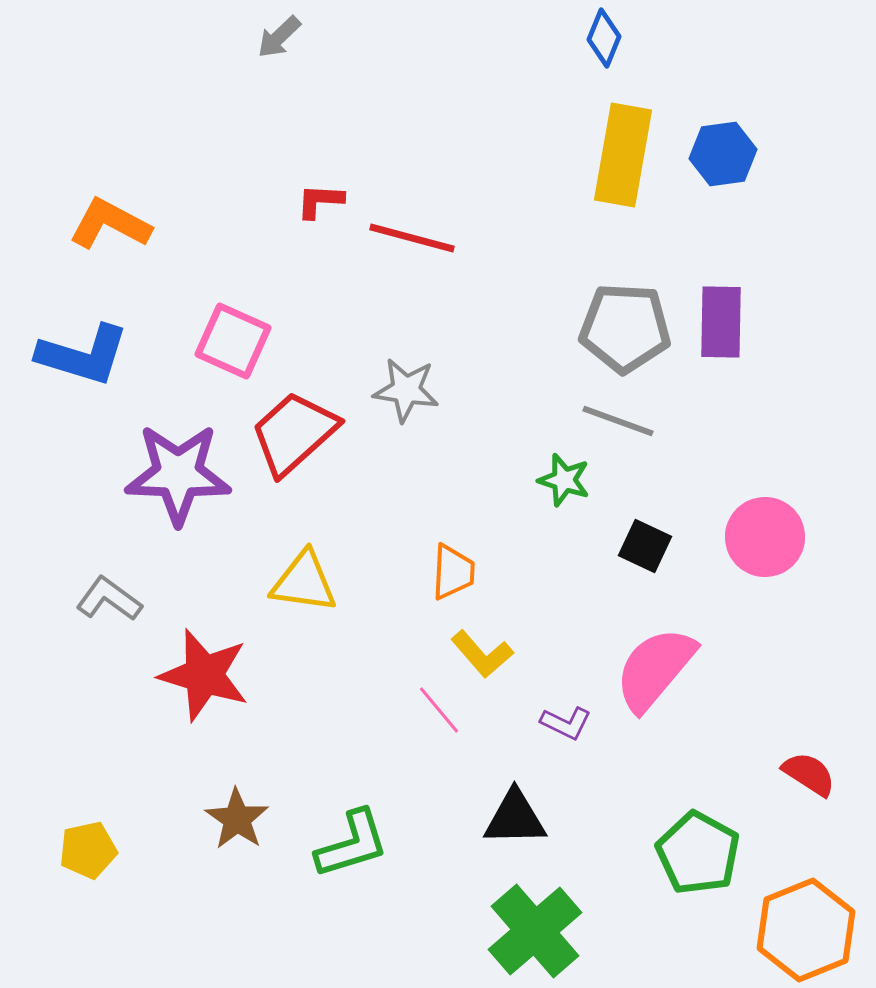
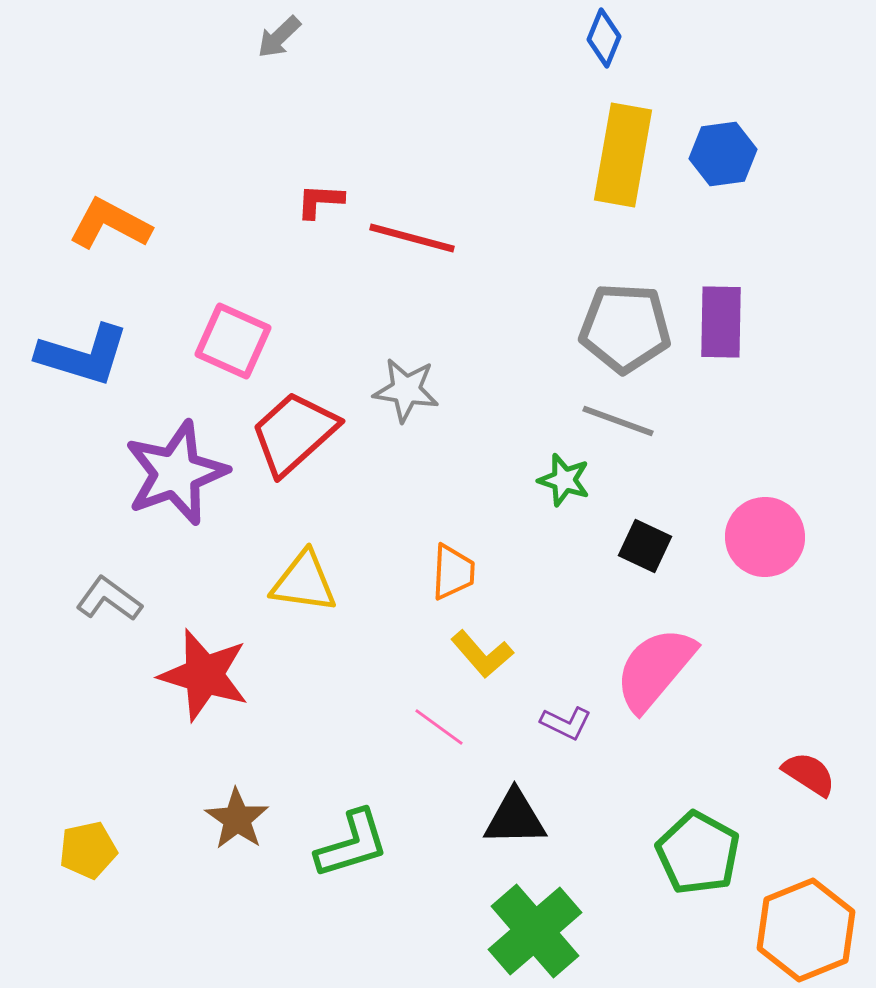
purple star: moved 2 px left, 1 px up; rotated 22 degrees counterclockwise
pink line: moved 17 px down; rotated 14 degrees counterclockwise
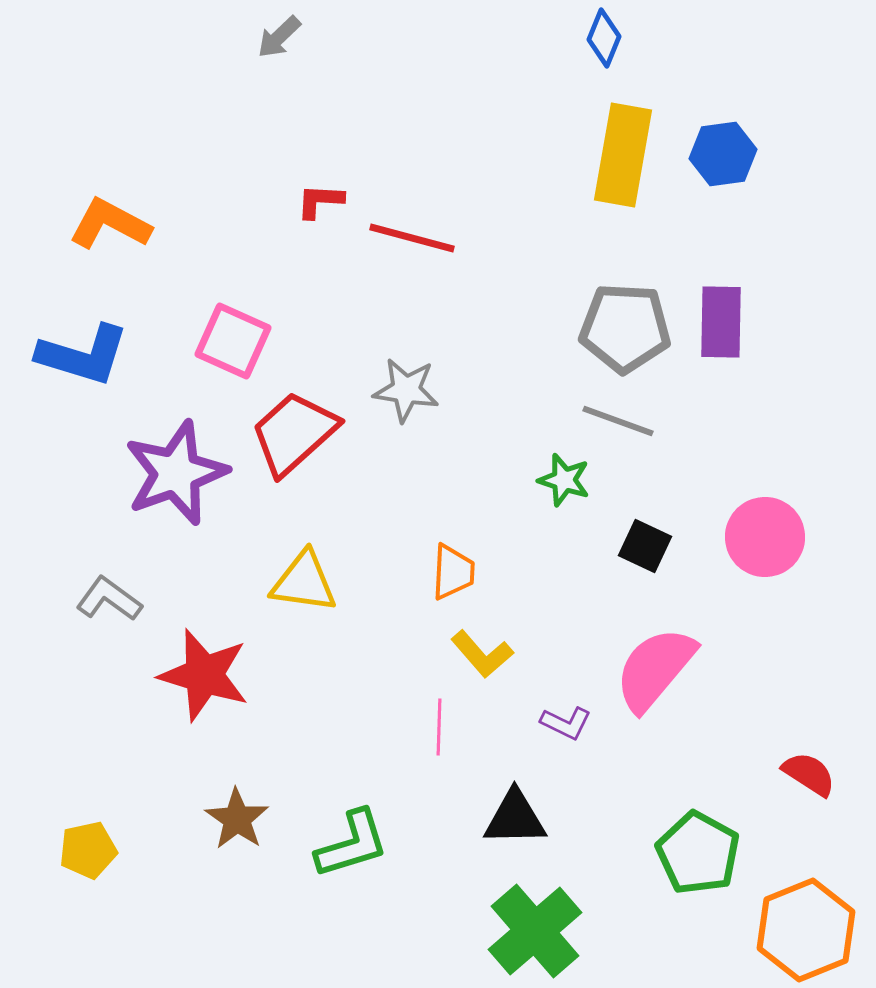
pink line: rotated 56 degrees clockwise
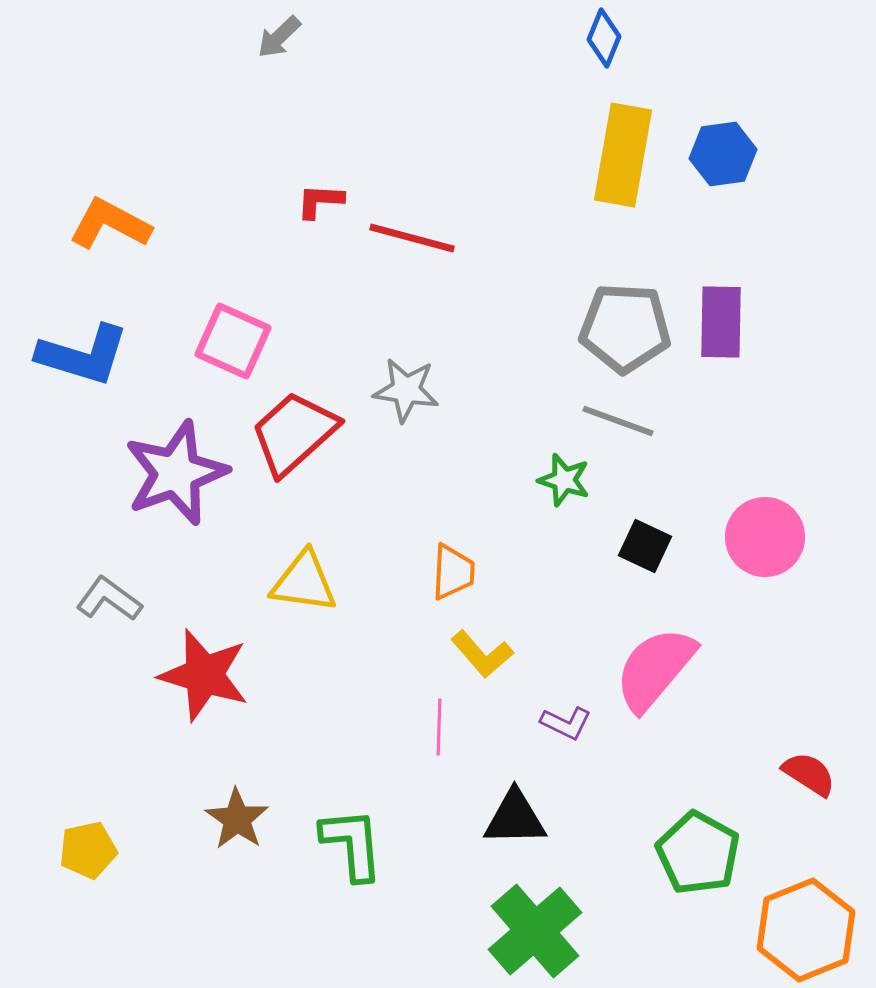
green L-shape: rotated 78 degrees counterclockwise
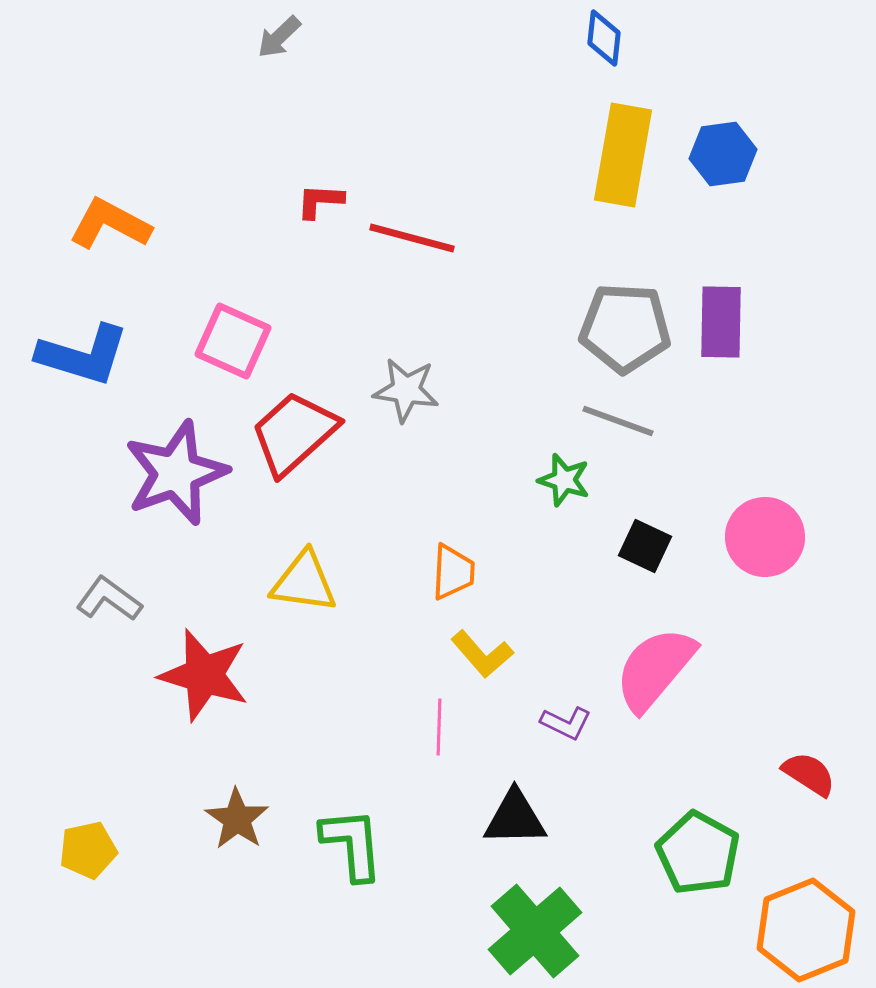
blue diamond: rotated 16 degrees counterclockwise
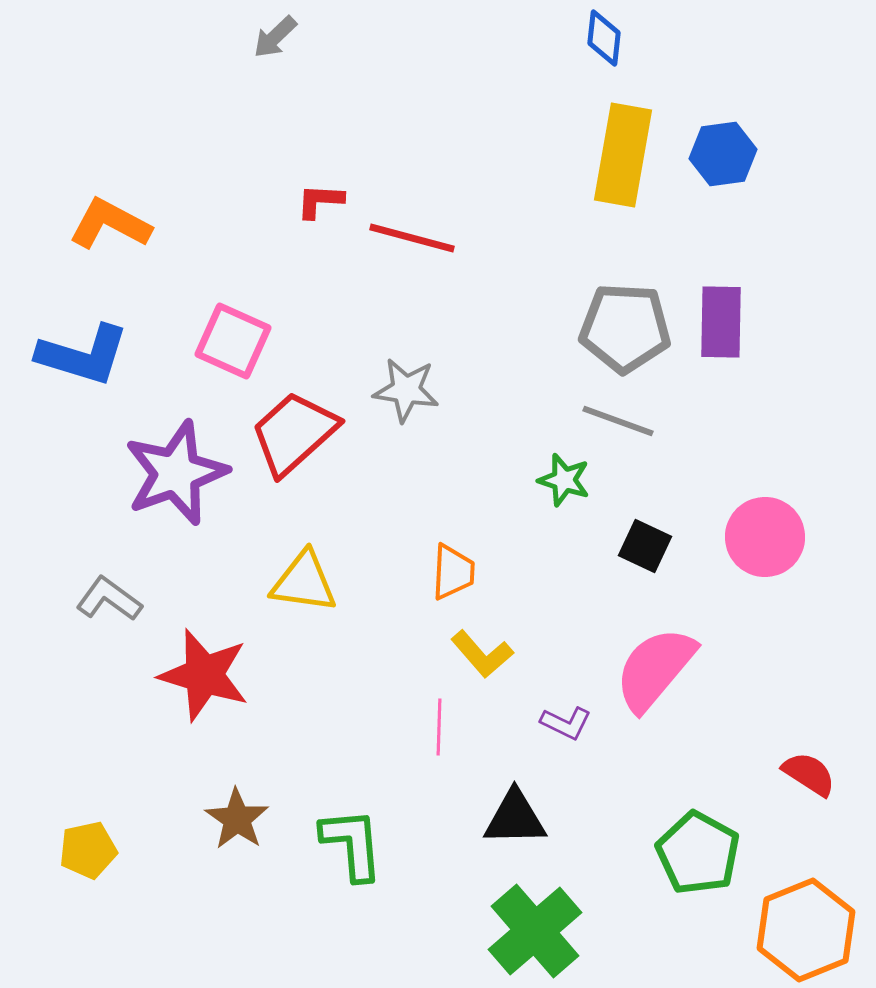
gray arrow: moved 4 px left
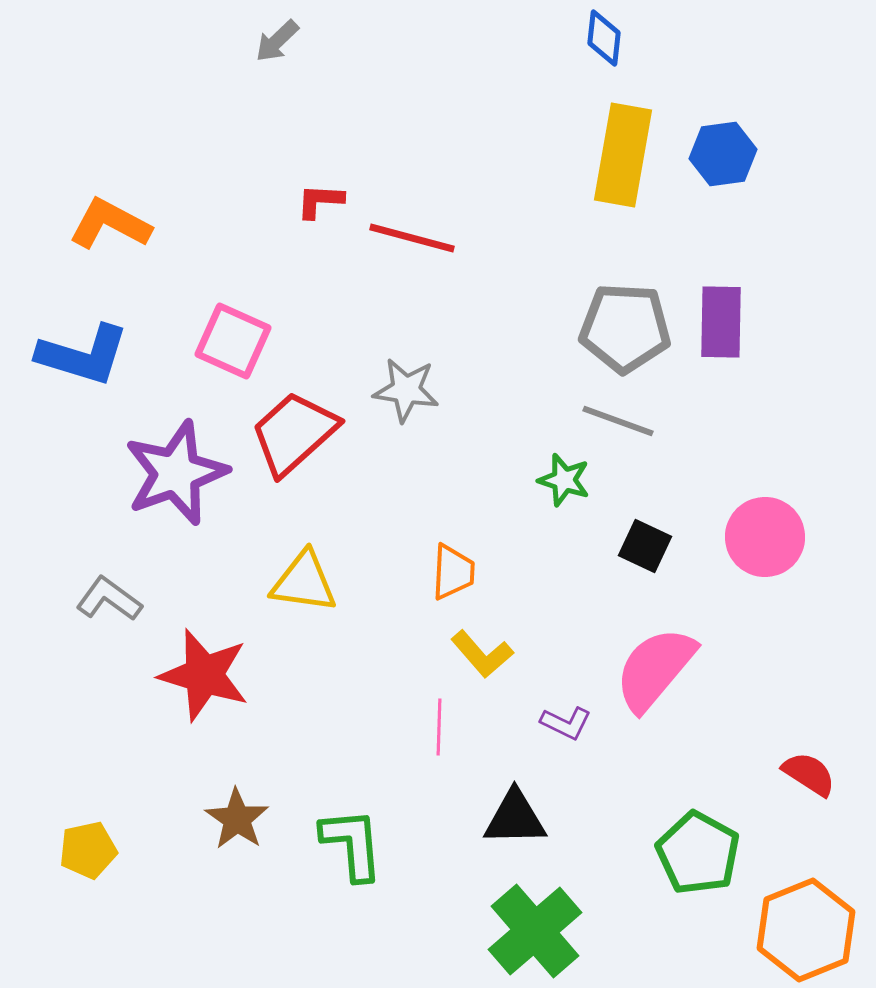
gray arrow: moved 2 px right, 4 px down
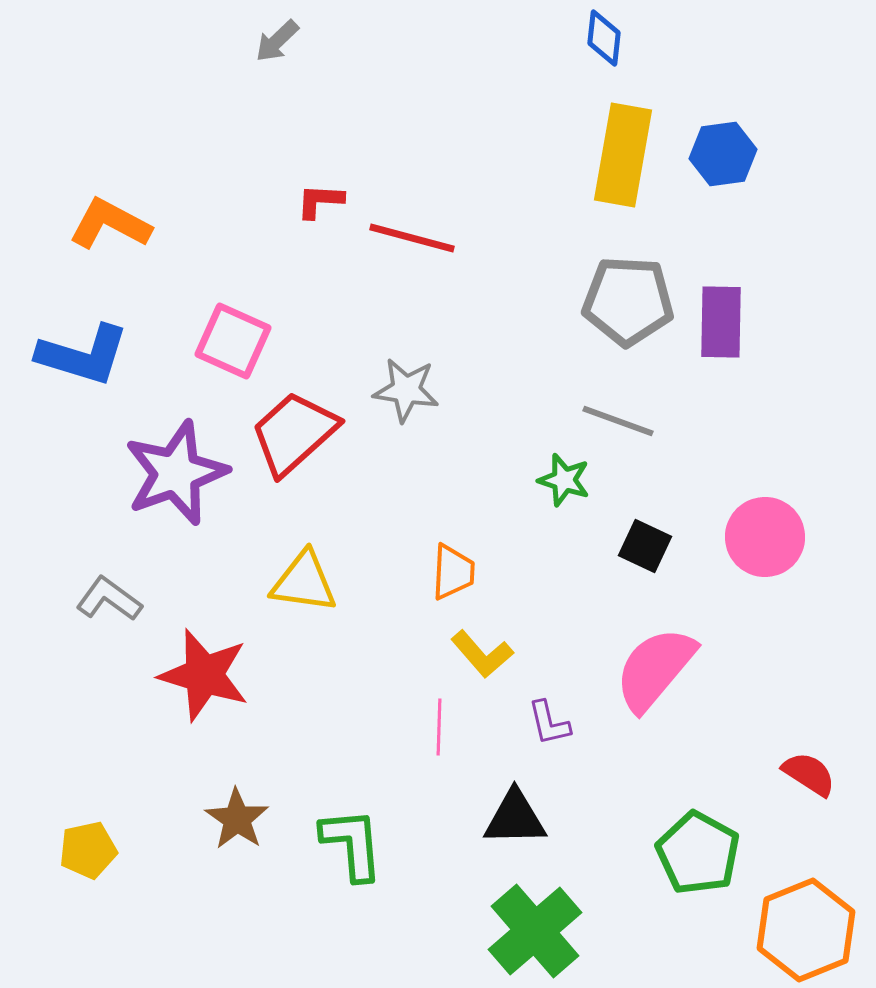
gray pentagon: moved 3 px right, 27 px up
purple L-shape: moved 17 px left; rotated 51 degrees clockwise
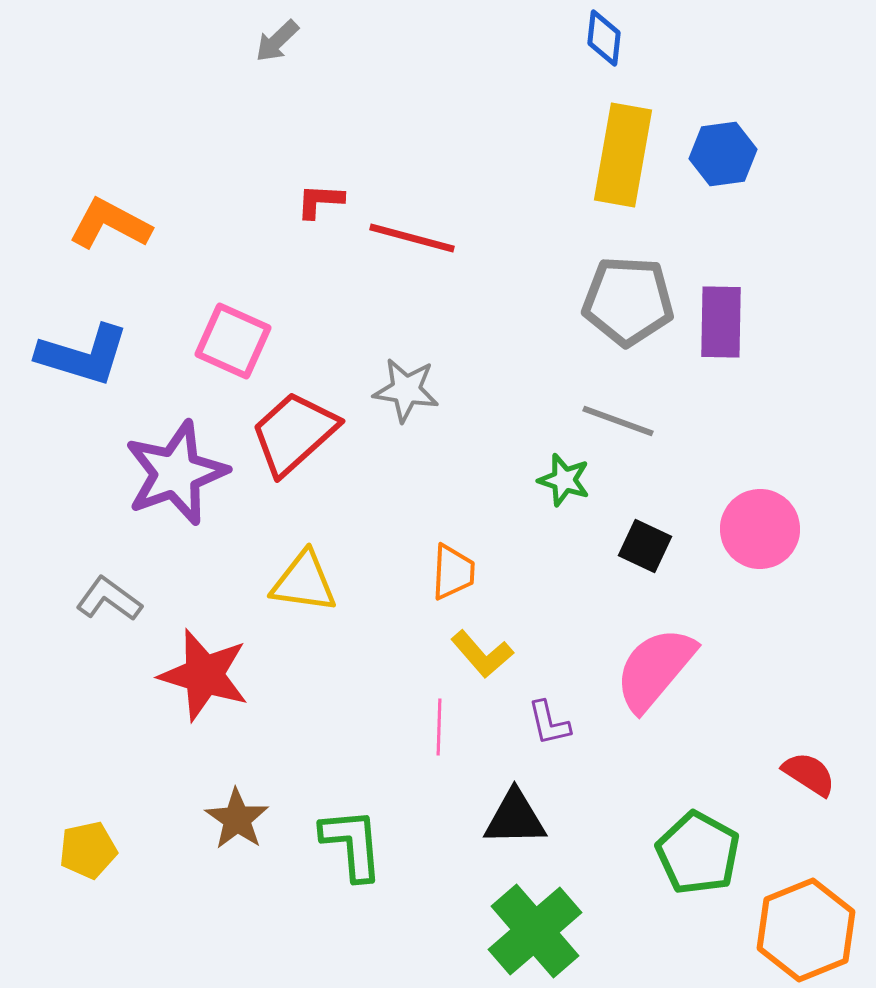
pink circle: moved 5 px left, 8 px up
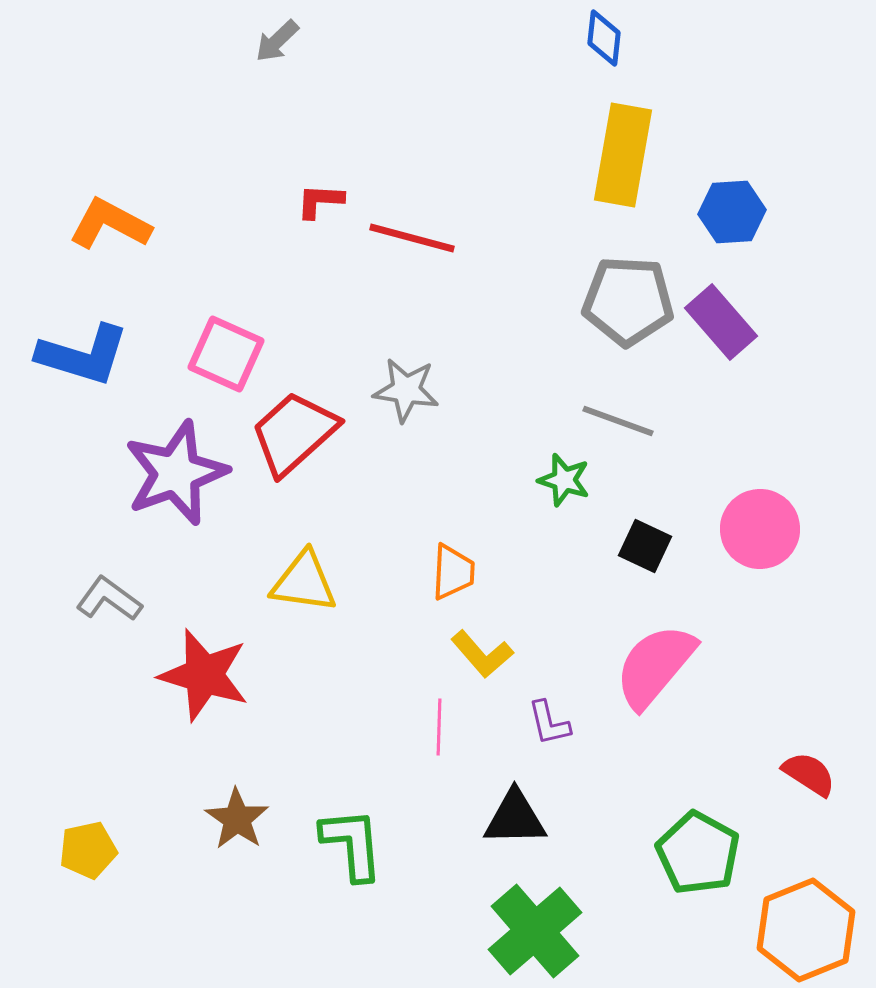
blue hexagon: moved 9 px right, 58 px down; rotated 4 degrees clockwise
purple rectangle: rotated 42 degrees counterclockwise
pink square: moved 7 px left, 13 px down
pink semicircle: moved 3 px up
